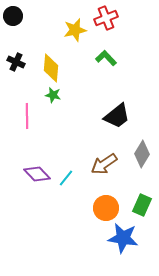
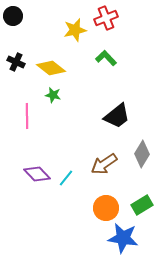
yellow diamond: rotated 56 degrees counterclockwise
green rectangle: rotated 35 degrees clockwise
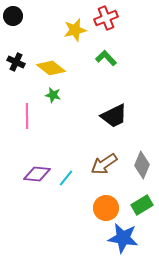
black trapezoid: moved 3 px left; rotated 12 degrees clockwise
gray diamond: moved 11 px down; rotated 8 degrees counterclockwise
purple diamond: rotated 40 degrees counterclockwise
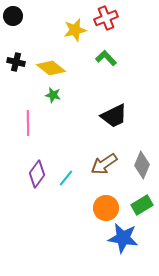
black cross: rotated 12 degrees counterclockwise
pink line: moved 1 px right, 7 px down
purple diamond: rotated 60 degrees counterclockwise
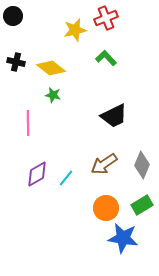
purple diamond: rotated 24 degrees clockwise
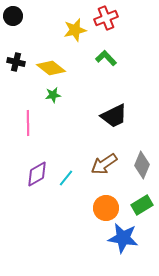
green star: rotated 21 degrees counterclockwise
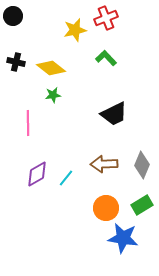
black trapezoid: moved 2 px up
brown arrow: rotated 32 degrees clockwise
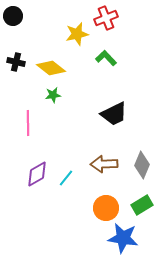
yellow star: moved 2 px right, 4 px down
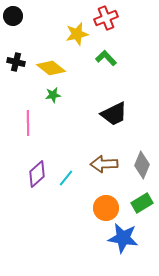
purple diamond: rotated 12 degrees counterclockwise
green rectangle: moved 2 px up
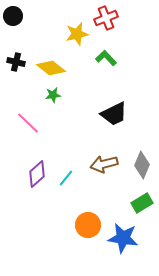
pink line: rotated 45 degrees counterclockwise
brown arrow: rotated 12 degrees counterclockwise
orange circle: moved 18 px left, 17 px down
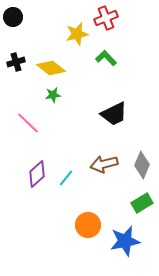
black circle: moved 1 px down
black cross: rotated 30 degrees counterclockwise
blue star: moved 2 px right, 3 px down; rotated 20 degrees counterclockwise
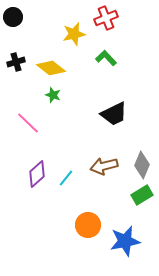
yellow star: moved 3 px left
green star: rotated 28 degrees clockwise
brown arrow: moved 2 px down
green rectangle: moved 8 px up
